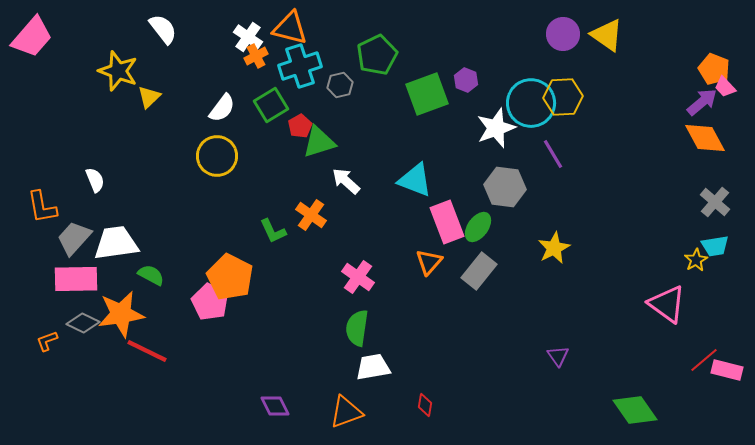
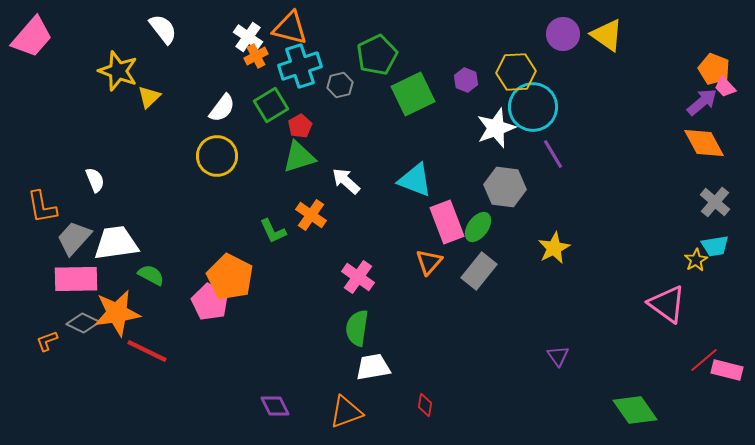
green square at (427, 94): moved 14 px left; rotated 6 degrees counterclockwise
yellow hexagon at (563, 97): moved 47 px left, 25 px up
cyan circle at (531, 103): moved 2 px right, 4 px down
orange diamond at (705, 138): moved 1 px left, 5 px down
green triangle at (319, 142): moved 20 px left, 15 px down
orange star at (121, 314): moved 4 px left, 1 px up
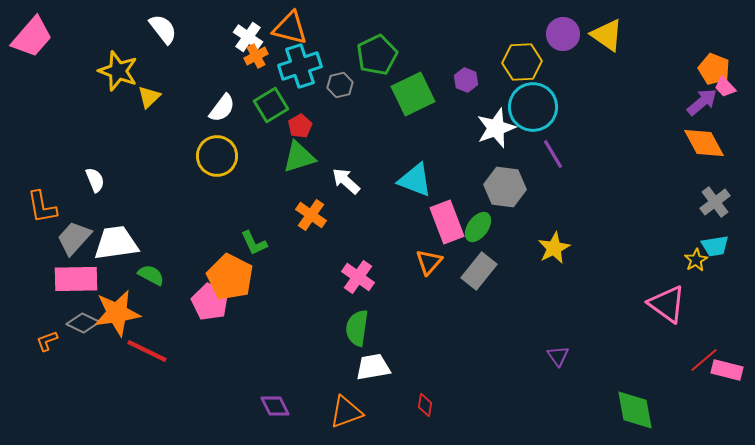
yellow hexagon at (516, 72): moved 6 px right, 10 px up
gray cross at (715, 202): rotated 12 degrees clockwise
green L-shape at (273, 231): moved 19 px left, 12 px down
green diamond at (635, 410): rotated 24 degrees clockwise
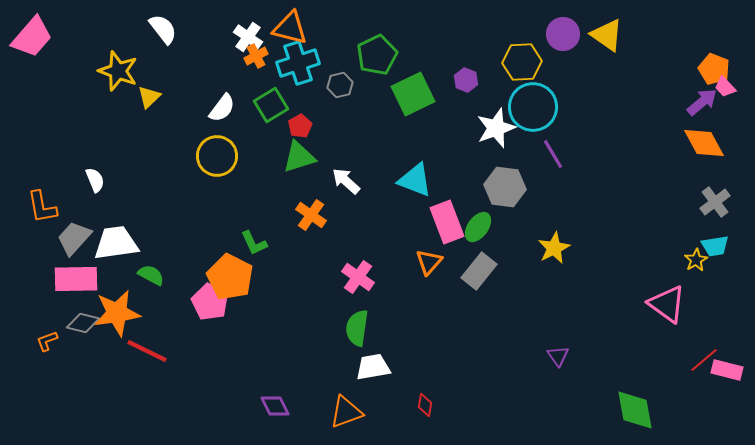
cyan cross at (300, 66): moved 2 px left, 3 px up
gray diamond at (83, 323): rotated 12 degrees counterclockwise
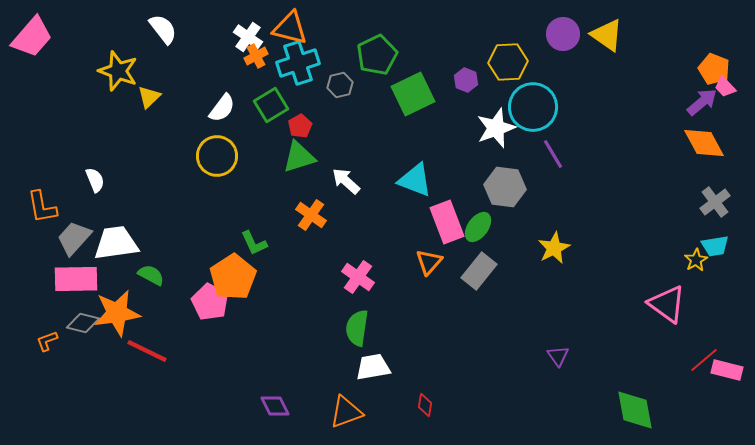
yellow hexagon at (522, 62): moved 14 px left
orange pentagon at (230, 277): moved 3 px right; rotated 12 degrees clockwise
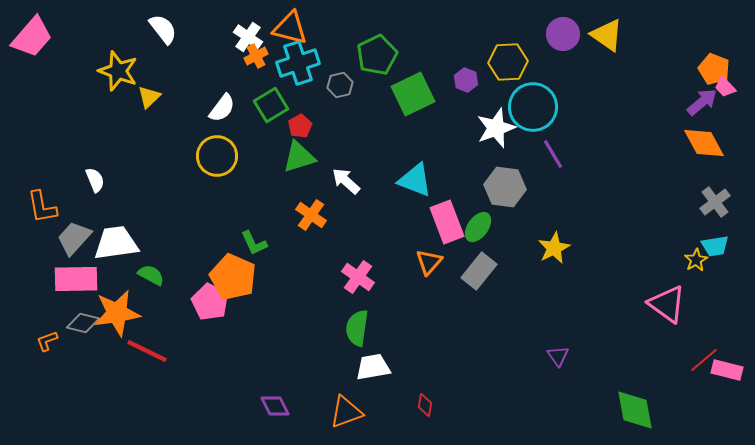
orange pentagon at (233, 277): rotated 15 degrees counterclockwise
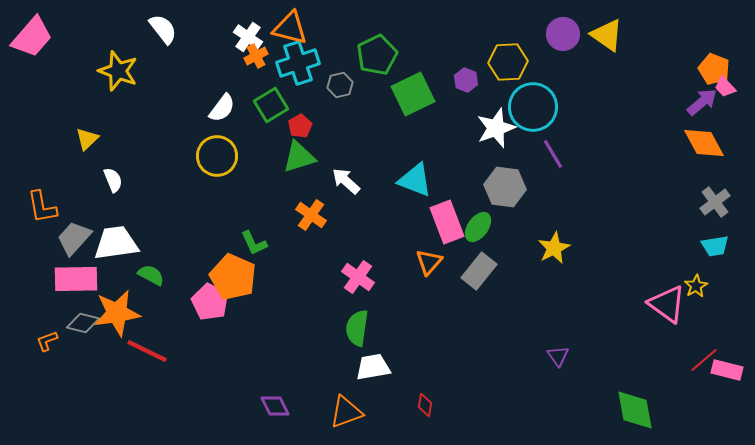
yellow triangle at (149, 97): moved 62 px left, 42 px down
white semicircle at (95, 180): moved 18 px right
yellow star at (696, 260): moved 26 px down
